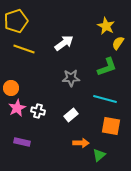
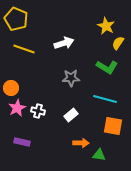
yellow pentagon: moved 2 px up; rotated 30 degrees counterclockwise
white arrow: rotated 18 degrees clockwise
green L-shape: rotated 50 degrees clockwise
orange square: moved 2 px right
green triangle: rotated 48 degrees clockwise
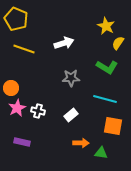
green triangle: moved 2 px right, 2 px up
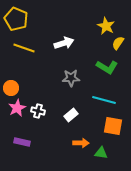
yellow line: moved 1 px up
cyan line: moved 1 px left, 1 px down
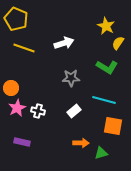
white rectangle: moved 3 px right, 4 px up
green triangle: rotated 24 degrees counterclockwise
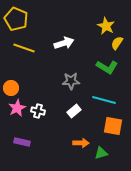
yellow semicircle: moved 1 px left
gray star: moved 3 px down
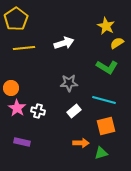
yellow pentagon: rotated 15 degrees clockwise
yellow semicircle: rotated 24 degrees clockwise
yellow line: rotated 25 degrees counterclockwise
gray star: moved 2 px left, 2 px down
pink star: rotated 12 degrees counterclockwise
orange square: moved 7 px left; rotated 24 degrees counterclockwise
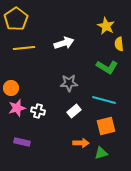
yellow semicircle: moved 2 px right, 1 px down; rotated 64 degrees counterclockwise
pink star: rotated 24 degrees clockwise
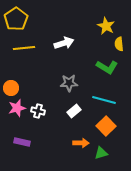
orange square: rotated 30 degrees counterclockwise
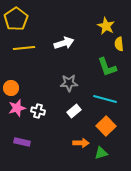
green L-shape: rotated 40 degrees clockwise
cyan line: moved 1 px right, 1 px up
